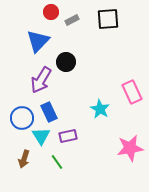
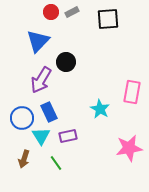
gray rectangle: moved 8 px up
pink rectangle: rotated 35 degrees clockwise
pink star: moved 1 px left
green line: moved 1 px left, 1 px down
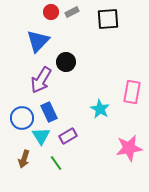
purple rectangle: rotated 18 degrees counterclockwise
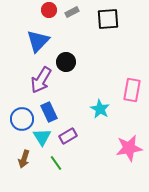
red circle: moved 2 px left, 2 px up
pink rectangle: moved 2 px up
blue circle: moved 1 px down
cyan triangle: moved 1 px right, 1 px down
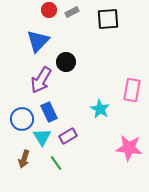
pink star: rotated 16 degrees clockwise
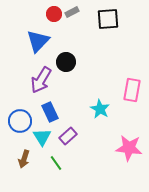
red circle: moved 5 px right, 4 px down
blue rectangle: moved 1 px right
blue circle: moved 2 px left, 2 px down
purple rectangle: rotated 12 degrees counterclockwise
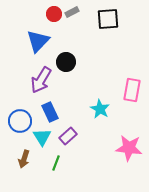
green line: rotated 56 degrees clockwise
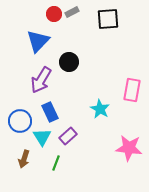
black circle: moved 3 px right
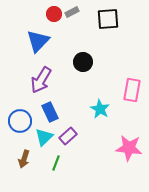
black circle: moved 14 px right
cyan triangle: moved 2 px right; rotated 18 degrees clockwise
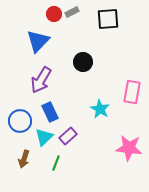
pink rectangle: moved 2 px down
